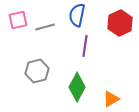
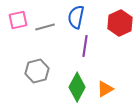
blue semicircle: moved 1 px left, 2 px down
orange triangle: moved 6 px left, 10 px up
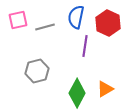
red hexagon: moved 12 px left; rotated 10 degrees counterclockwise
green diamond: moved 6 px down
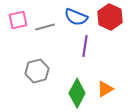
blue semicircle: rotated 80 degrees counterclockwise
red hexagon: moved 2 px right, 6 px up
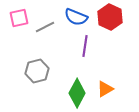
pink square: moved 1 px right, 2 px up
gray line: rotated 12 degrees counterclockwise
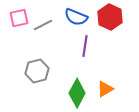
gray line: moved 2 px left, 2 px up
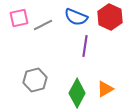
gray hexagon: moved 2 px left, 9 px down
